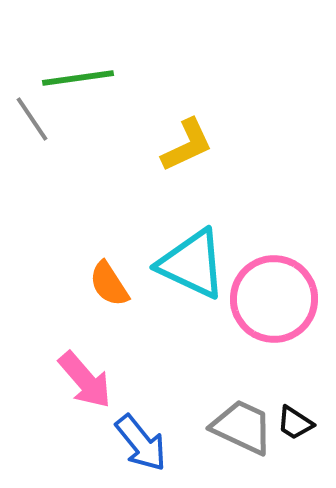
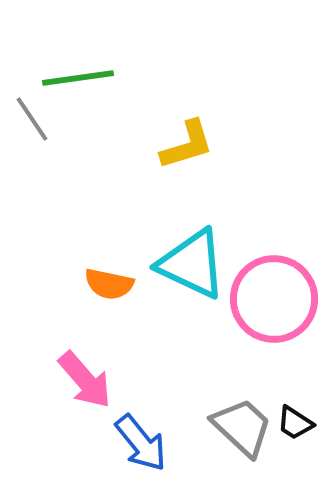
yellow L-shape: rotated 8 degrees clockwise
orange semicircle: rotated 45 degrees counterclockwise
gray trapezoid: rotated 18 degrees clockwise
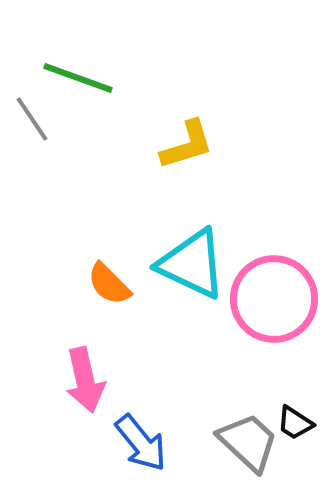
green line: rotated 28 degrees clockwise
orange semicircle: rotated 33 degrees clockwise
pink arrow: rotated 28 degrees clockwise
gray trapezoid: moved 6 px right, 15 px down
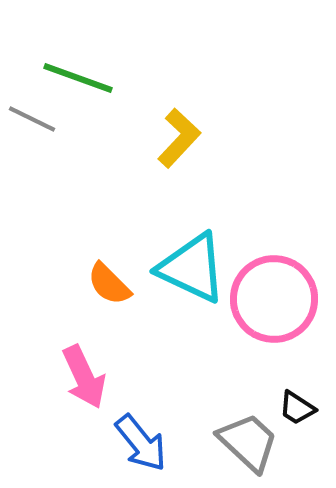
gray line: rotated 30 degrees counterclockwise
yellow L-shape: moved 8 px left, 7 px up; rotated 30 degrees counterclockwise
cyan triangle: moved 4 px down
pink arrow: moved 1 px left, 3 px up; rotated 12 degrees counterclockwise
black trapezoid: moved 2 px right, 15 px up
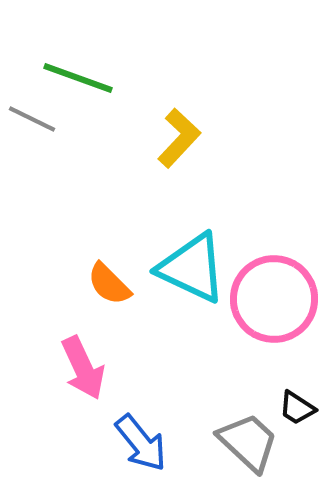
pink arrow: moved 1 px left, 9 px up
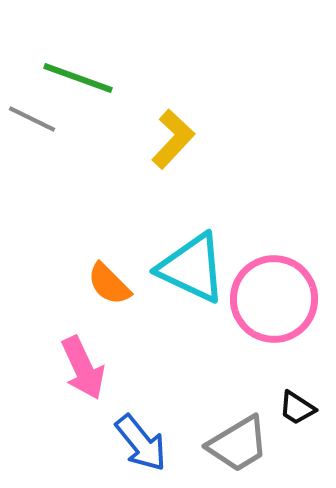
yellow L-shape: moved 6 px left, 1 px down
gray trapezoid: moved 10 px left, 2 px down; rotated 106 degrees clockwise
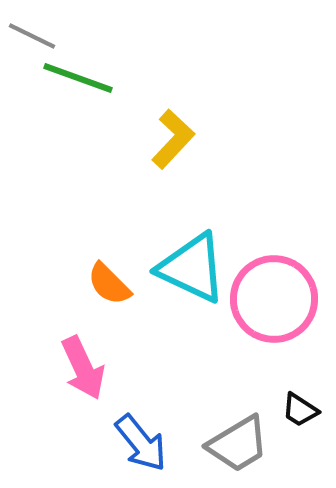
gray line: moved 83 px up
black trapezoid: moved 3 px right, 2 px down
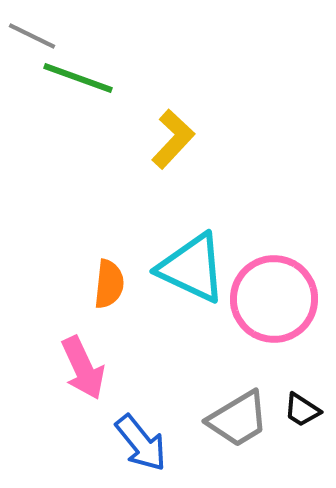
orange semicircle: rotated 129 degrees counterclockwise
black trapezoid: moved 2 px right
gray trapezoid: moved 25 px up
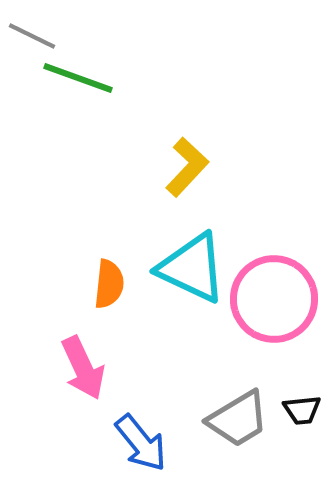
yellow L-shape: moved 14 px right, 28 px down
black trapezoid: rotated 39 degrees counterclockwise
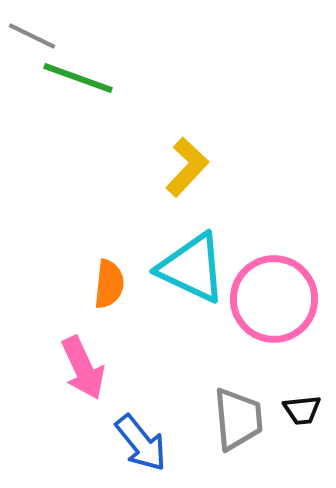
gray trapezoid: rotated 64 degrees counterclockwise
